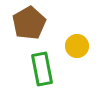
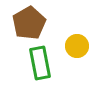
green rectangle: moved 2 px left, 6 px up
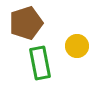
brown pentagon: moved 3 px left; rotated 12 degrees clockwise
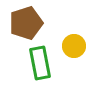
yellow circle: moved 3 px left
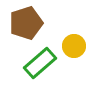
green rectangle: rotated 60 degrees clockwise
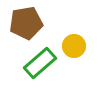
brown pentagon: rotated 8 degrees clockwise
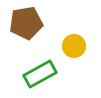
green rectangle: moved 11 px down; rotated 12 degrees clockwise
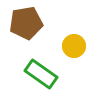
green rectangle: moved 1 px right; rotated 64 degrees clockwise
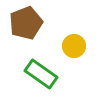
brown pentagon: rotated 12 degrees counterclockwise
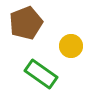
yellow circle: moved 3 px left
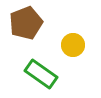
yellow circle: moved 2 px right, 1 px up
